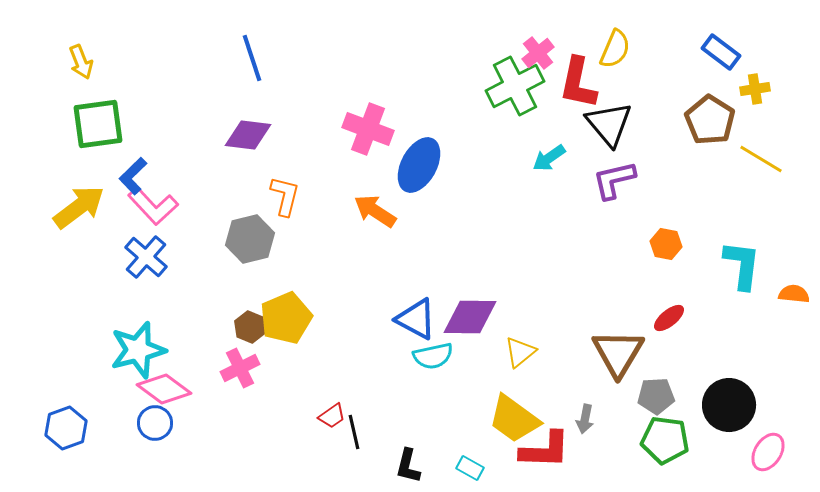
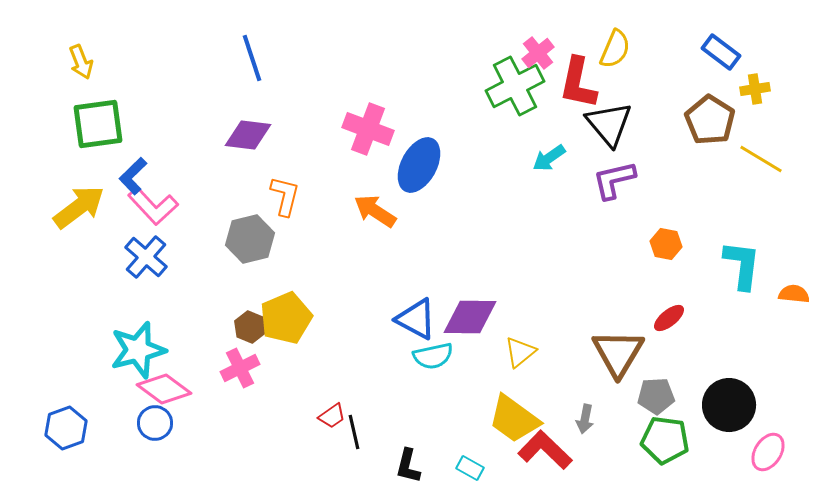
red L-shape at (545, 450): rotated 138 degrees counterclockwise
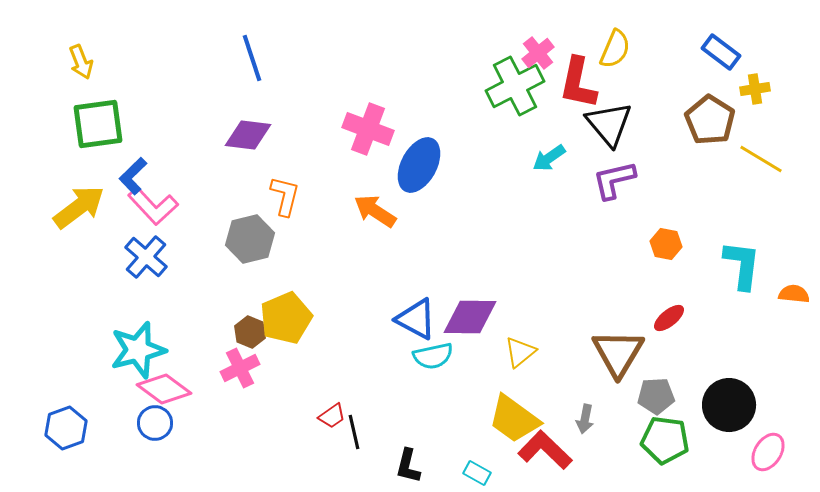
brown hexagon at (250, 327): moved 5 px down
cyan rectangle at (470, 468): moved 7 px right, 5 px down
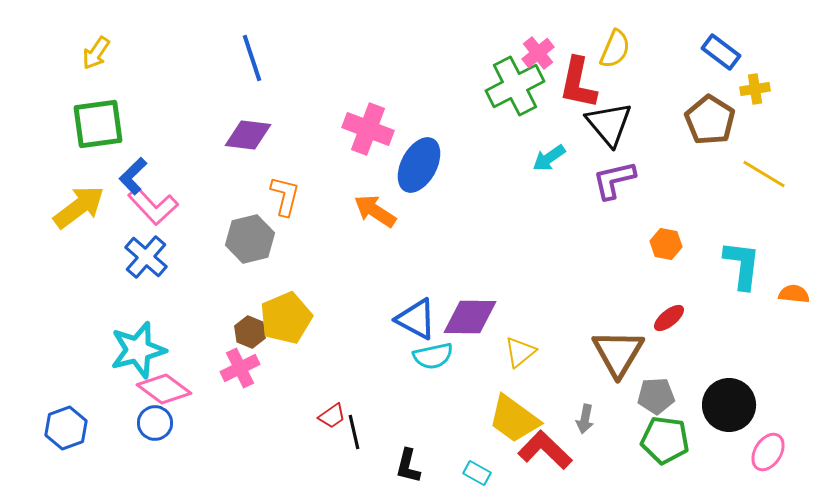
yellow arrow at (81, 62): moved 15 px right, 9 px up; rotated 56 degrees clockwise
yellow line at (761, 159): moved 3 px right, 15 px down
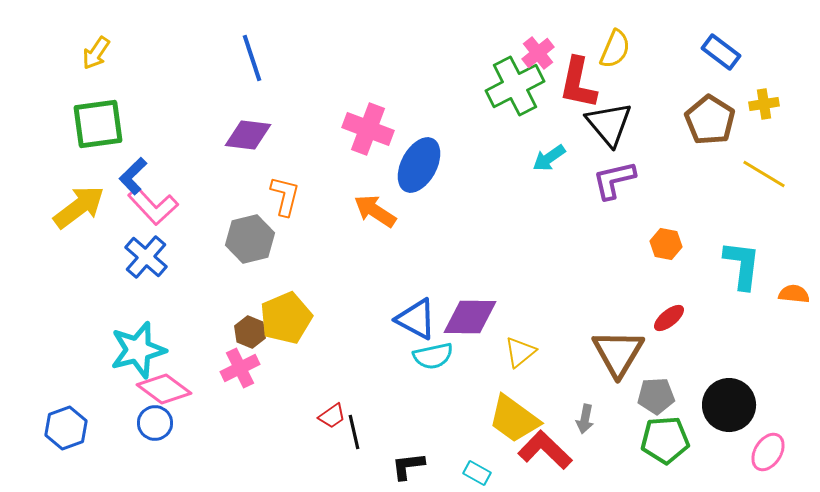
yellow cross at (755, 89): moved 9 px right, 15 px down
green pentagon at (665, 440): rotated 12 degrees counterclockwise
black L-shape at (408, 466): rotated 69 degrees clockwise
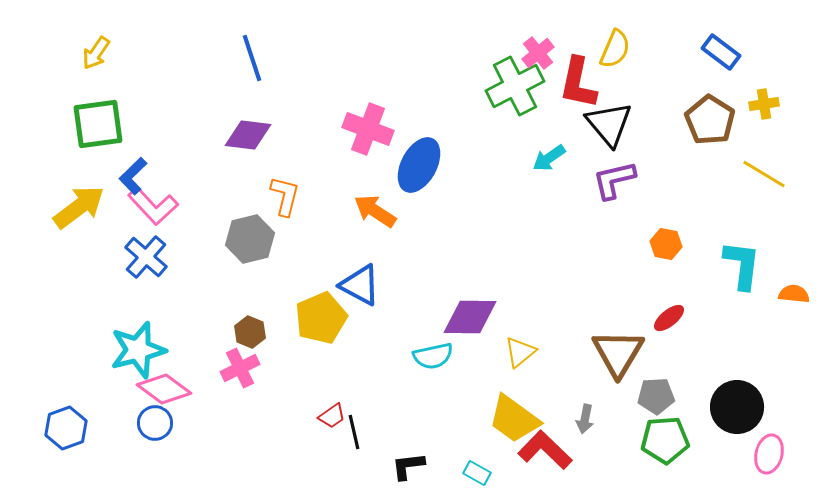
yellow pentagon at (286, 318): moved 35 px right
blue triangle at (416, 319): moved 56 px left, 34 px up
black circle at (729, 405): moved 8 px right, 2 px down
pink ellipse at (768, 452): moved 1 px right, 2 px down; rotated 18 degrees counterclockwise
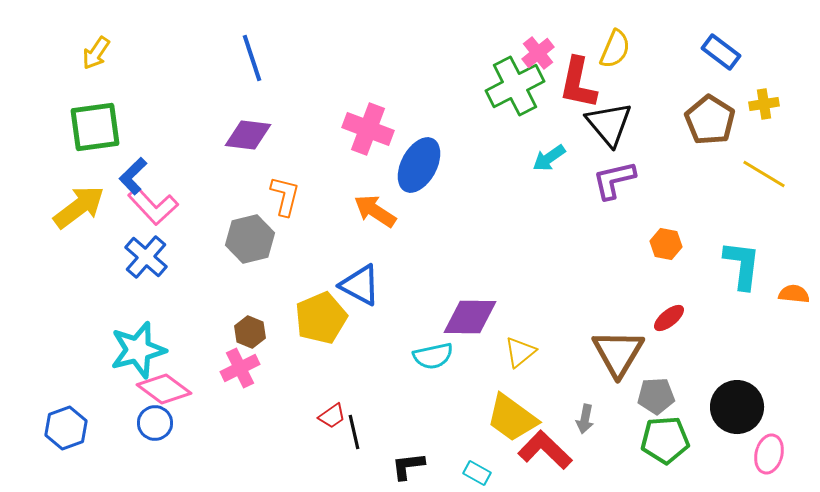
green square at (98, 124): moved 3 px left, 3 px down
yellow trapezoid at (514, 419): moved 2 px left, 1 px up
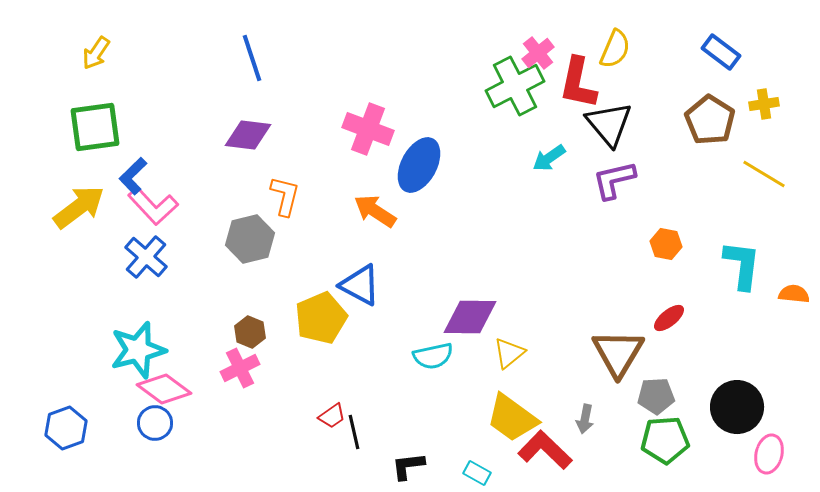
yellow triangle at (520, 352): moved 11 px left, 1 px down
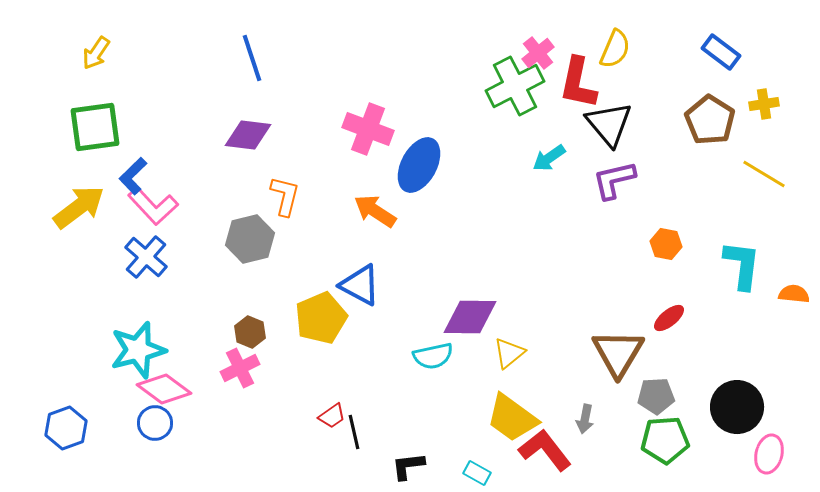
red L-shape at (545, 450): rotated 8 degrees clockwise
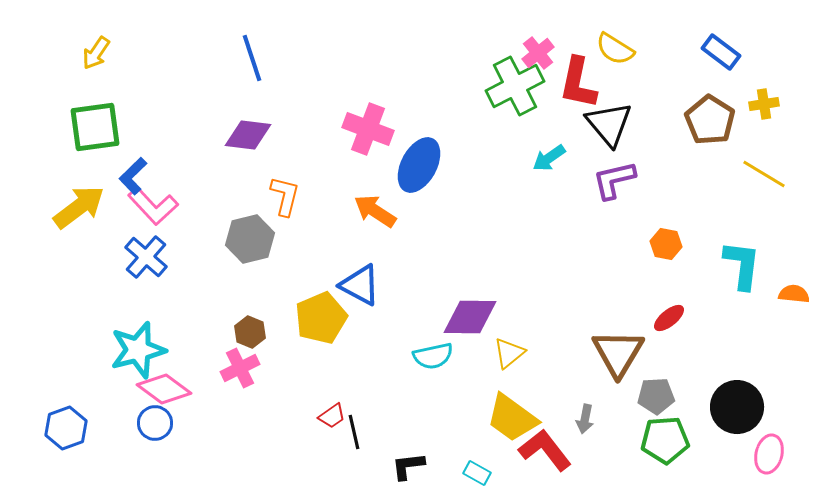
yellow semicircle at (615, 49): rotated 99 degrees clockwise
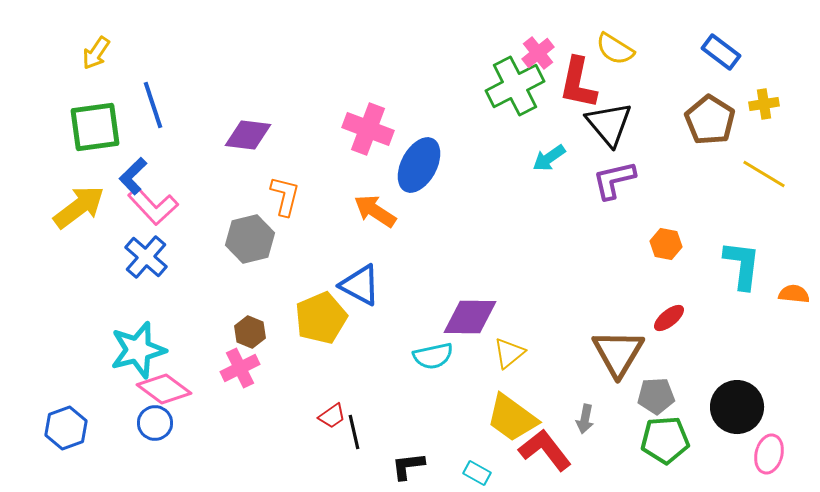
blue line at (252, 58): moved 99 px left, 47 px down
